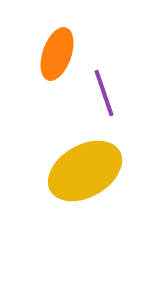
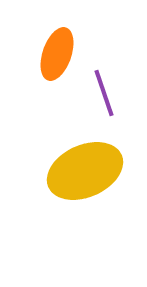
yellow ellipse: rotated 6 degrees clockwise
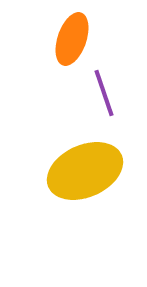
orange ellipse: moved 15 px right, 15 px up
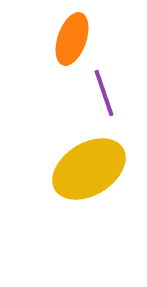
yellow ellipse: moved 4 px right, 2 px up; rotated 8 degrees counterclockwise
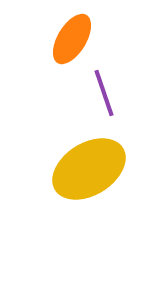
orange ellipse: rotated 12 degrees clockwise
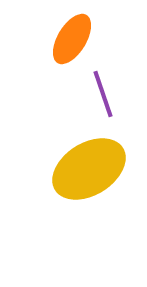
purple line: moved 1 px left, 1 px down
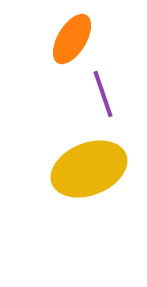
yellow ellipse: rotated 10 degrees clockwise
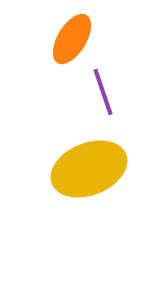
purple line: moved 2 px up
